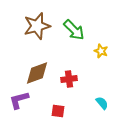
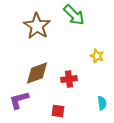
brown star: rotated 24 degrees counterclockwise
green arrow: moved 15 px up
yellow star: moved 4 px left, 5 px down
cyan semicircle: rotated 32 degrees clockwise
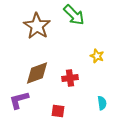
red cross: moved 1 px right, 1 px up
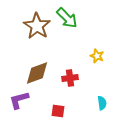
green arrow: moved 7 px left, 3 px down
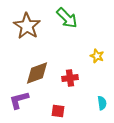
brown star: moved 10 px left
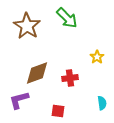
yellow star: moved 1 px down; rotated 16 degrees clockwise
